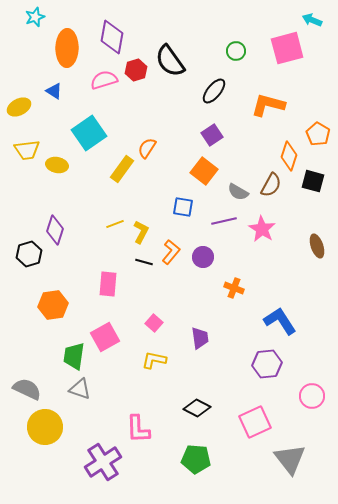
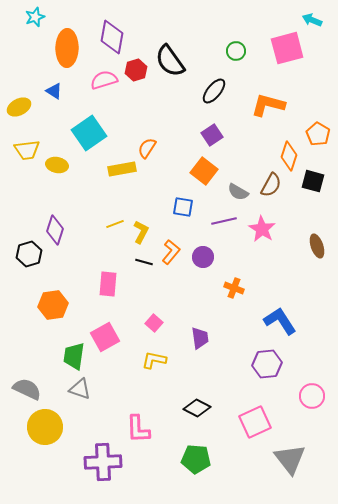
yellow rectangle at (122, 169): rotated 44 degrees clockwise
purple cross at (103, 462): rotated 30 degrees clockwise
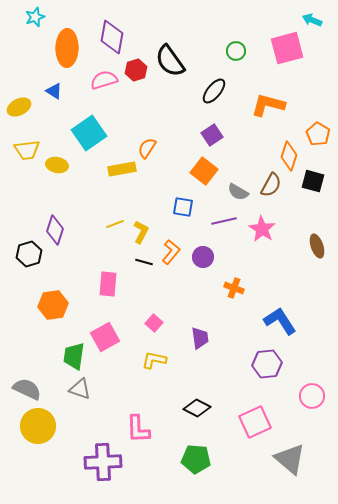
yellow circle at (45, 427): moved 7 px left, 1 px up
gray triangle at (290, 459): rotated 12 degrees counterclockwise
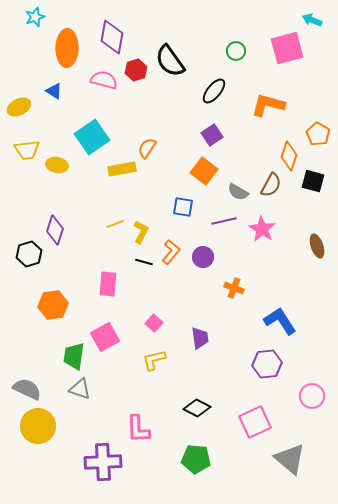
pink semicircle at (104, 80): rotated 32 degrees clockwise
cyan square at (89, 133): moved 3 px right, 4 px down
yellow L-shape at (154, 360): rotated 25 degrees counterclockwise
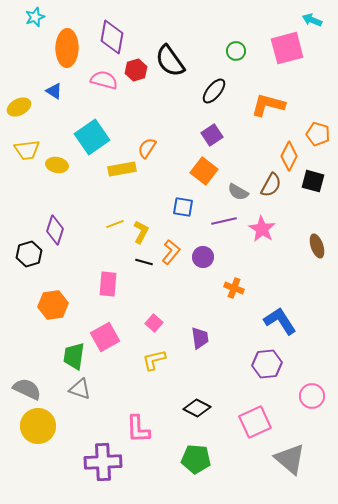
orange pentagon at (318, 134): rotated 15 degrees counterclockwise
orange diamond at (289, 156): rotated 8 degrees clockwise
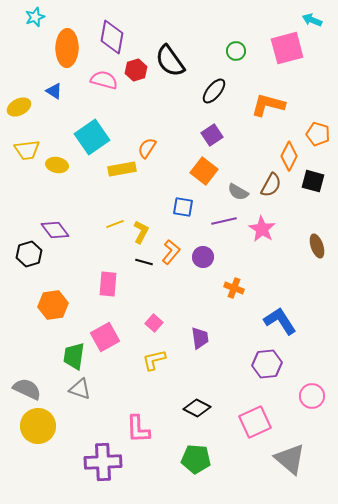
purple diamond at (55, 230): rotated 56 degrees counterclockwise
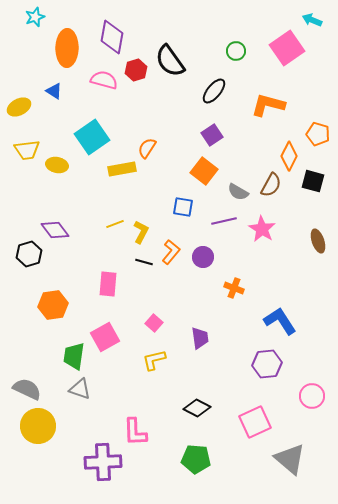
pink square at (287, 48): rotated 20 degrees counterclockwise
brown ellipse at (317, 246): moved 1 px right, 5 px up
pink L-shape at (138, 429): moved 3 px left, 3 px down
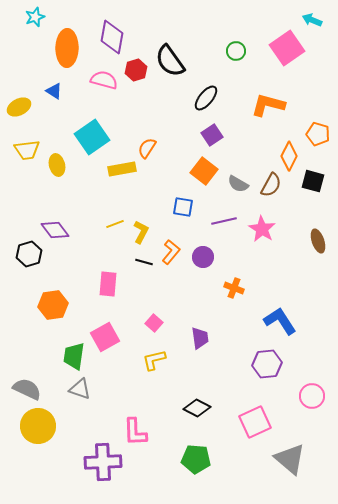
black ellipse at (214, 91): moved 8 px left, 7 px down
yellow ellipse at (57, 165): rotated 65 degrees clockwise
gray semicircle at (238, 192): moved 8 px up
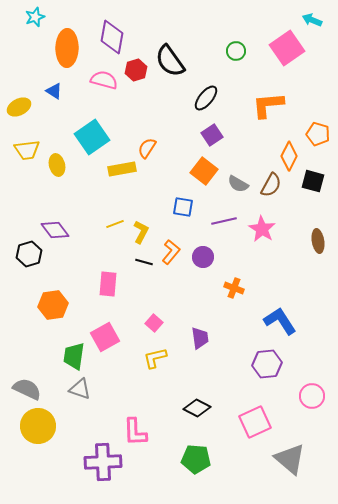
orange L-shape at (268, 105): rotated 20 degrees counterclockwise
brown ellipse at (318, 241): rotated 10 degrees clockwise
yellow L-shape at (154, 360): moved 1 px right, 2 px up
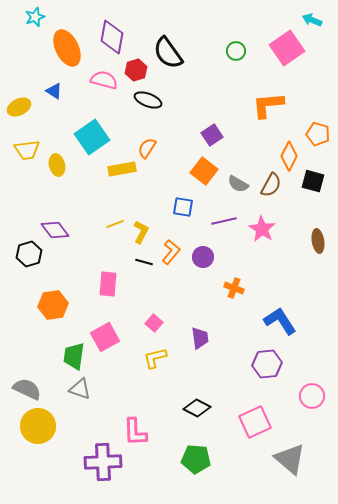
orange ellipse at (67, 48): rotated 27 degrees counterclockwise
black semicircle at (170, 61): moved 2 px left, 8 px up
black ellipse at (206, 98): moved 58 px left, 2 px down; rotated 72 degrees clockwise
